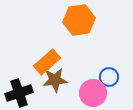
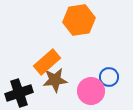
pink circle: moved 2 px left, 2 px up
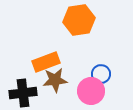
orange rectangle: moved 1 px left; rotated 20 degrees clockwise
blue circle: moved 8 px left, 3 px up
black cross: moved 4 px right; rotated 12 degrees clockwise
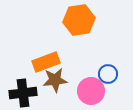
blue circle: moved 7 px right
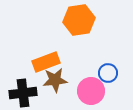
blue circle: moved 1 px up
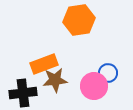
orange rectangle: moved 2 px left, 2 px down
pink circle: moved 3 px right, 5 px up
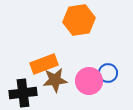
pink circle: moved 5 px left, 5 px up
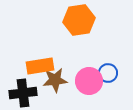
orange rectangle: moved 4 px left, 2 px down; rotated 12 degrees clockwise
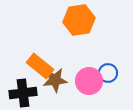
orange rectangle: rotated 48 degrees clockwise
